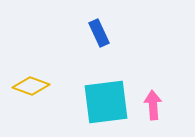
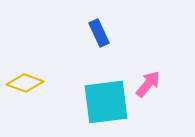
yellow diamond: moved 6 px left, 3 px up
pink arrow: moved 5 px left, 21 px up; rotated 44 degrees clockwise
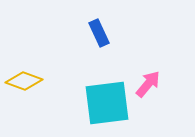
yellow diamond: moved 1 px left, 2 px up
cyan square: moved 1 px right, 1 px down
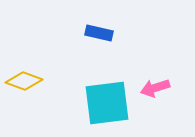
blue rectangle: rotated 52 degrees counterclockwise
pink arrow: moved 7 px right, 4 px down; rotated 148 degrees counterclockwise
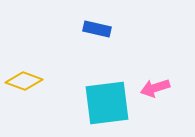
blue rectangle: moved 2 px left, 4 px up
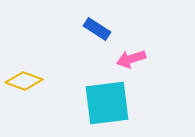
blue rectangle: rotated 20 degrees clockwise
pink arrow: moved 24 px left, 29 px up
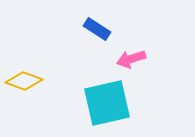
cyan square: rotated 6 degrees counterclockwise
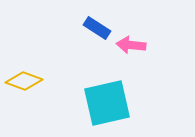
blue rectangle: moved 1 px up
pink arrow: moved 14 px up; rotated 24 degrees clockwise
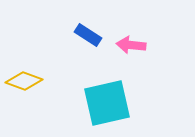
blue rectangle: moved 9 px left, 7 px down
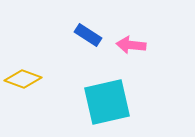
yellow diamond: moved 1 px left, 2 px up
cyan square: moved 1 px up
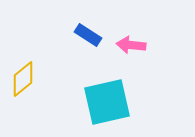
yellow diamond: rotated 60 degrees counterclockwise
